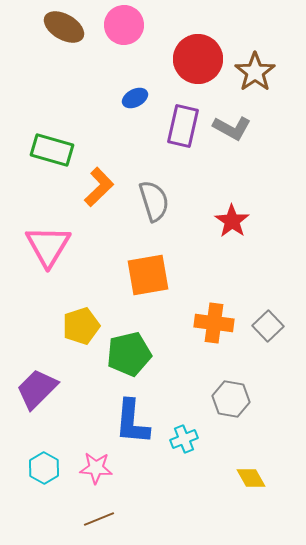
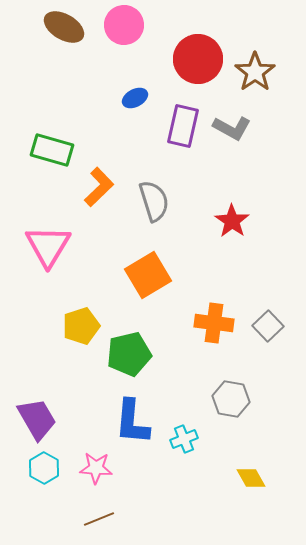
orange square: rotated 21 degrees counterclockwise
purple trapezoid: moved 30 px down; rotated 105 degrees clockwise
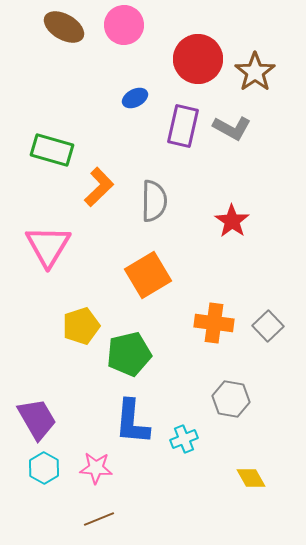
gray semicircle: rotated 18 degrees clockwise
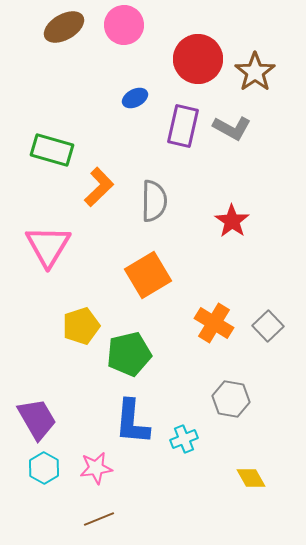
brown ellipse: rotated 60 degrees counterclockwise
orange cross: rotated 24 degrees clockwise
pink star: rotated 12 degrees counterclockwise
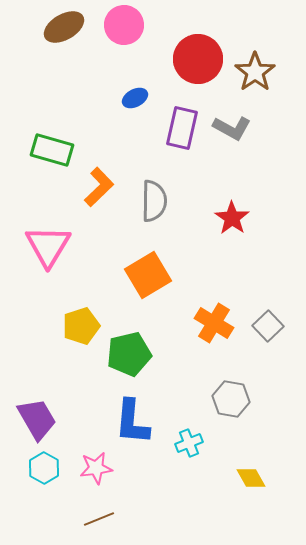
purple rectangle: moved 1 px left, 2 px down
red star: moved 3 px up
cyan cross: moved 5 px right, 4 px down
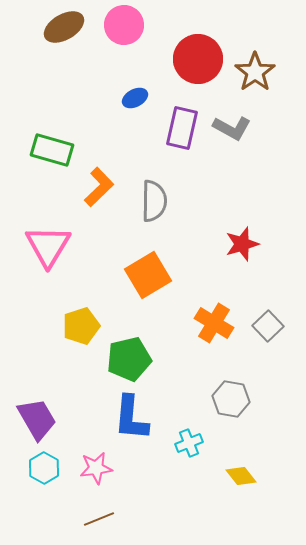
red star: moved 10 px right, 26 px down; rotated 20 degrees clockwise
green pentagon: moved 5 px down
blue L-shape: moved 1 px left, 4 px up
yellow diamond: moved 10 px left, 2 px up; rotated 8 degrees counterclockwise
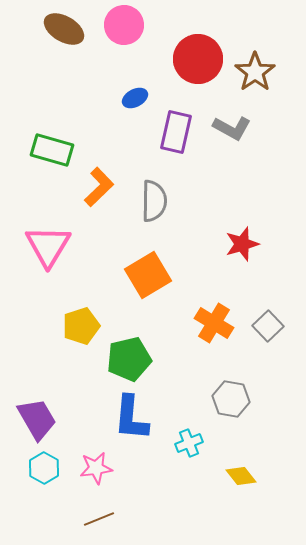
brown ellipse: moved 2 px down; rotated 60 degrees clockwise
purple rectangle: moved 6 px left, 4 px down
